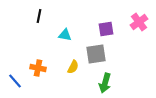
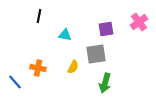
blue line: moved 1 px down
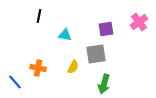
green arrow: moved 1 px left, 1 px down
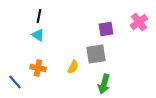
cyan triangle: moved 27 px left; rotated 24 degrees clockwise
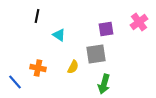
black line: moved 2 px left
cyan triangle: moved 21 px right
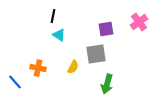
black line: moved 16 px right
green arrow: moved 3 px right
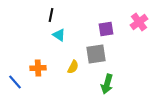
black line: moved 2 px left, 1 px up
orange cross: rotated 14 degrees counterclockwise
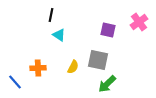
purple square: moved 2 px right, 1 px down; rotated 21 degrees clockwise
gray square: moved 2 px right, 6 px down; rotated 20 degrees clockwise
green arrow: rotated 30 degrees clockwise
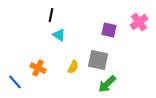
purple square: moved 1 px right
orange cross: rotated 28 degrees clockwise
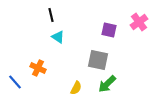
black line: rotated 24 degrees counterclockwise
cyan triangle: moved 1 px left, 2 px down
yellow semicircle: moved 3 px right, 21 px down
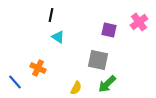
black line: rotated 24 degrees clockwise
